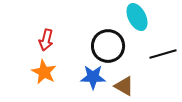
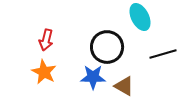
cyan ellipse: moved 3 px right
black circle: moved 1 px left, 1 px down
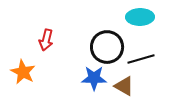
cyan ellipse: rotated 64 degrees counterclockwise
black line: moved 22 px left, 5 px down
orange star: moved 21 px left
blue star: moved 1 px right, 1 px down
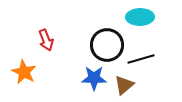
red arrow: rotated 35 degrees counterclockwise
black circle: moved 2 px up
orange star: moved 1 px right
brown triangle: moved 1 px up; rotated 50 degrees clockwise
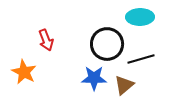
black circle: moved 1 px up
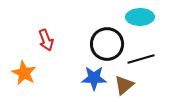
orange star: moved 1 px down
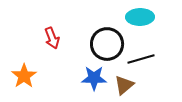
red arrow: moved 6 px right, 2 px up
orange star: moved 3 px down; rotated 10 degrees clockwise
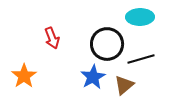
blue star: moved 1 px left, 1 px up; rotated 30 degrees counterclockwise
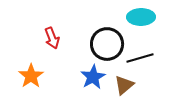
cyan ellipse: moved 1 px right
black line: moved 1 px left, 1 px up
orange star: moved 7 px right
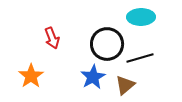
brown triangle: moved 1 px right
